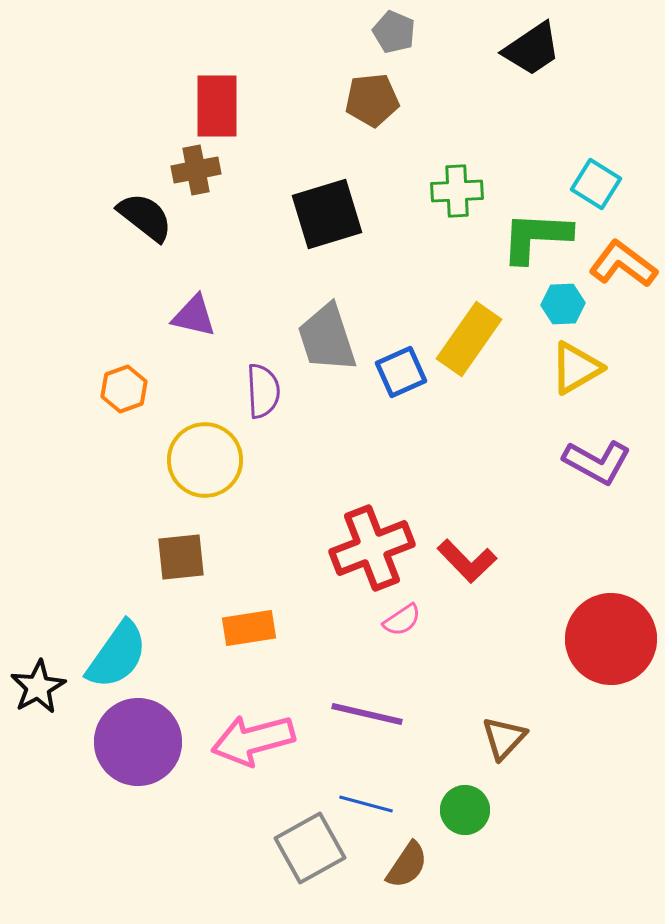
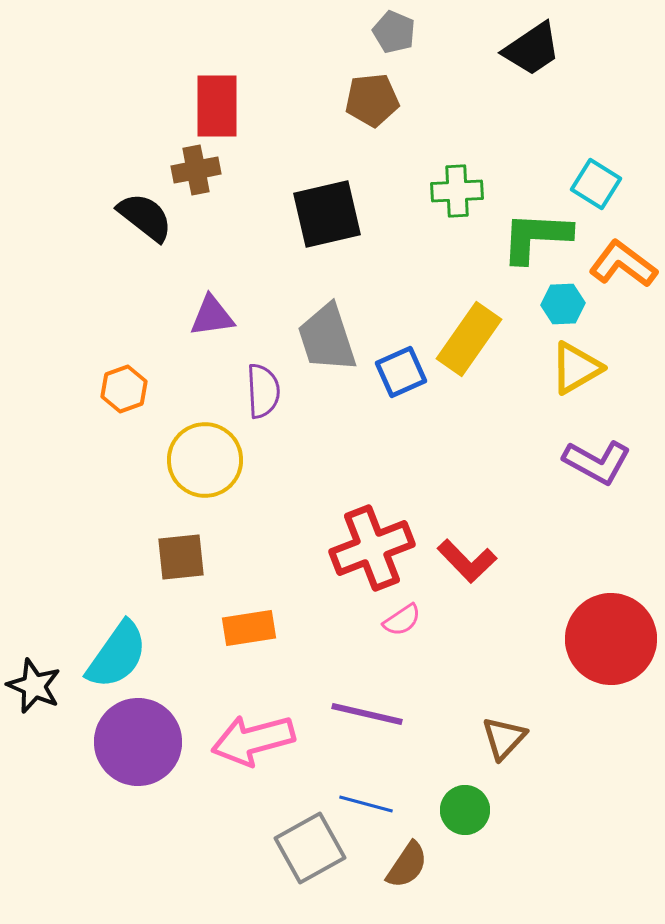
black square: rotated 4 degrees clockwise
purple triangle: moved 18 px right; rotated 21 degrees counterclockwise
black star: moved 4 px left, 1 px up; rotated 20 degrees counterclockwise
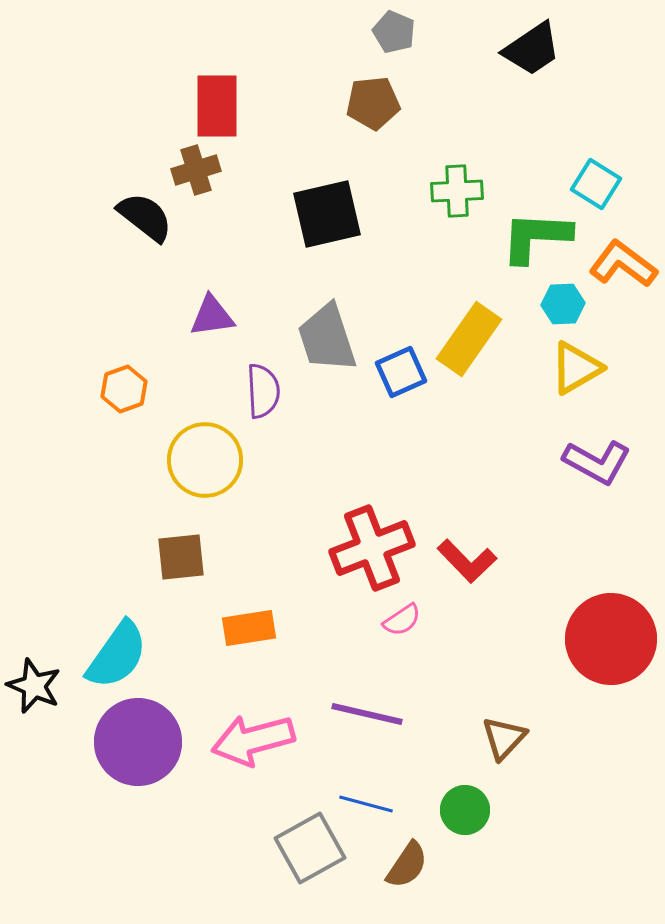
brown pentagon: moved 1 px right, 3 px down
brown cross: rotated 6 degrees counterclockwise
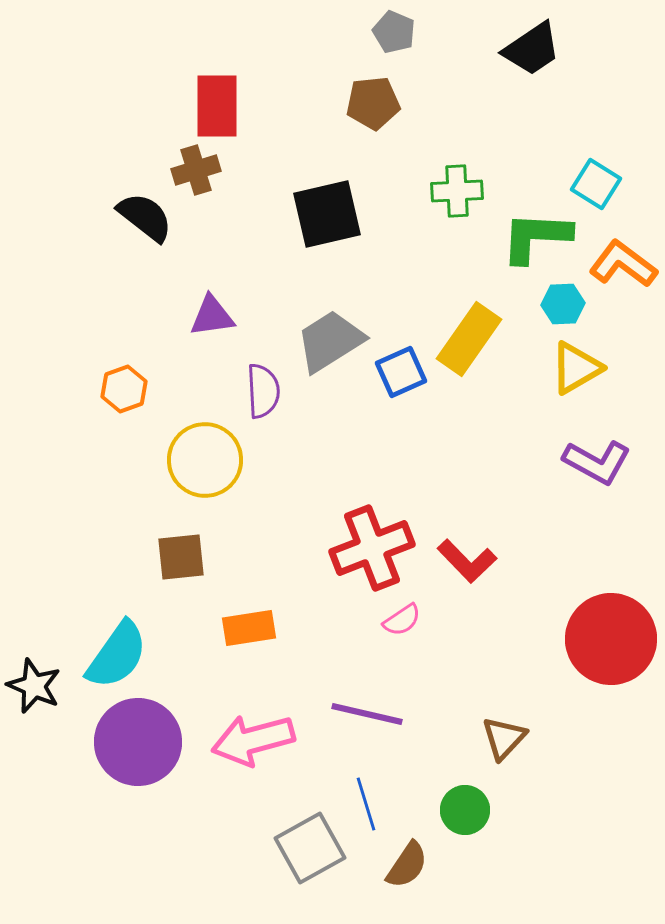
gray trapezoid: moved 3 px right, 3 px down; rotated 76 degrees clockwise
blue line: rotated 58 degrees clockwise
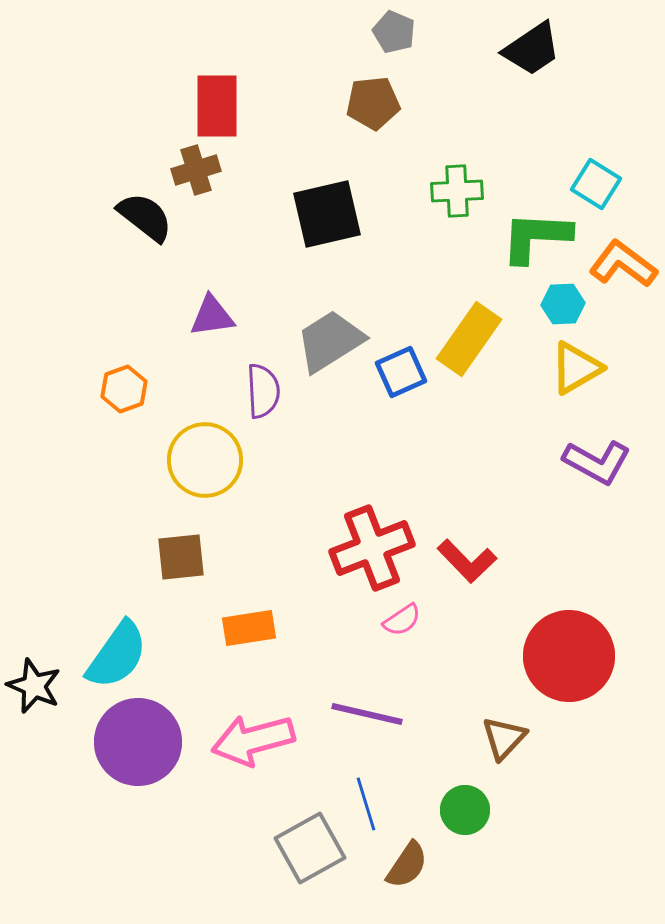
red circle: moved 42 px left, 17 px down
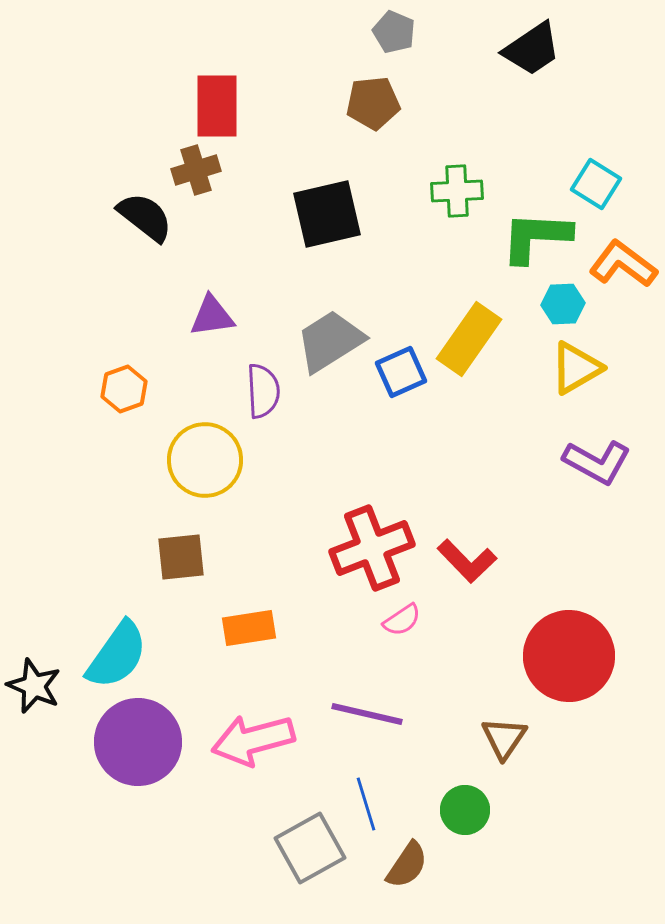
brown triangle: rotated 9 degrees counterclockwise
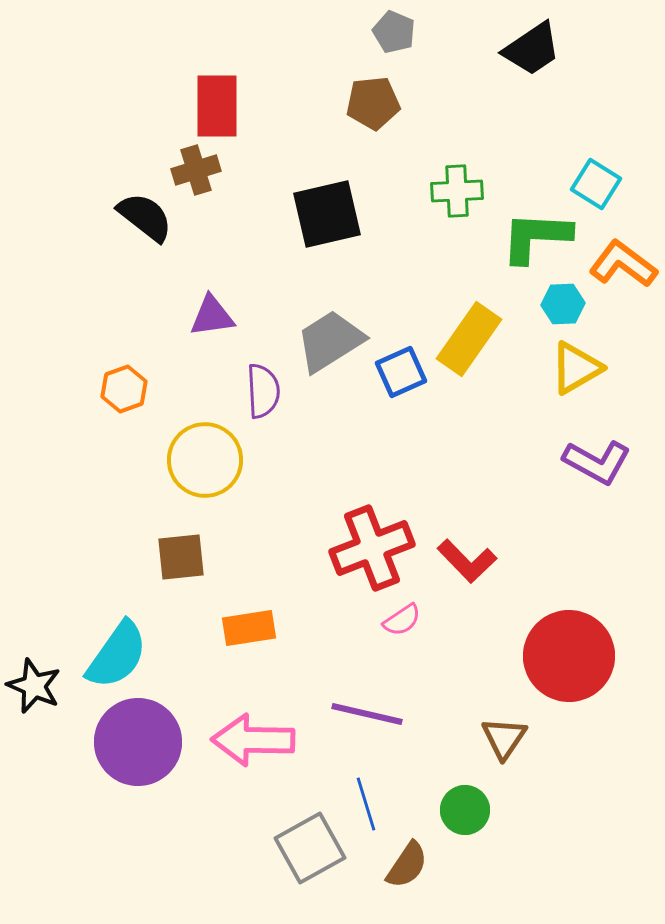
pink arrow: rotated 16 degrees clockwise
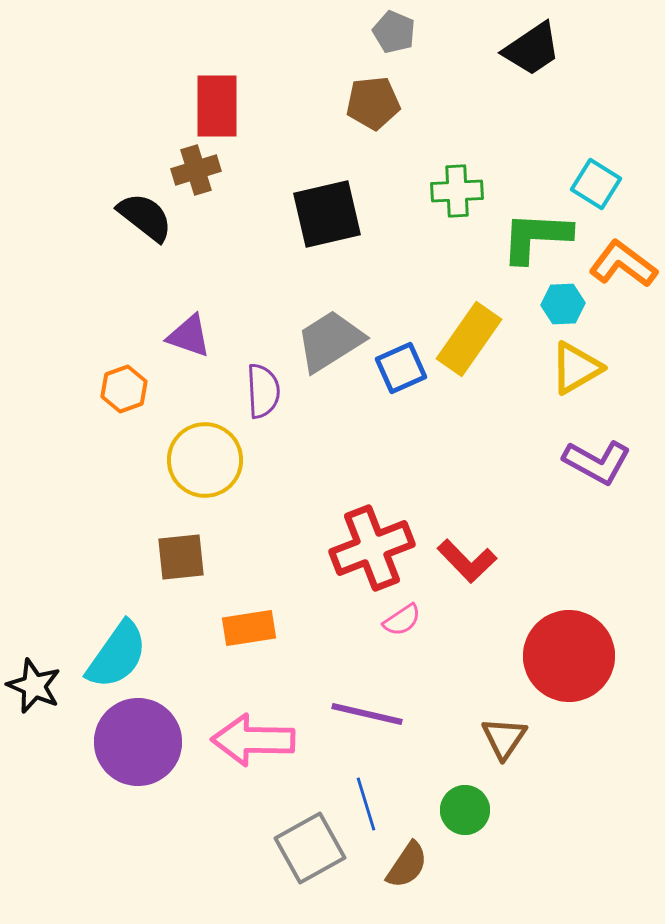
purple triangle: moved 23 px left, 20 px down; rotated 27 degrees clockwise
blue square: moved 4 px up
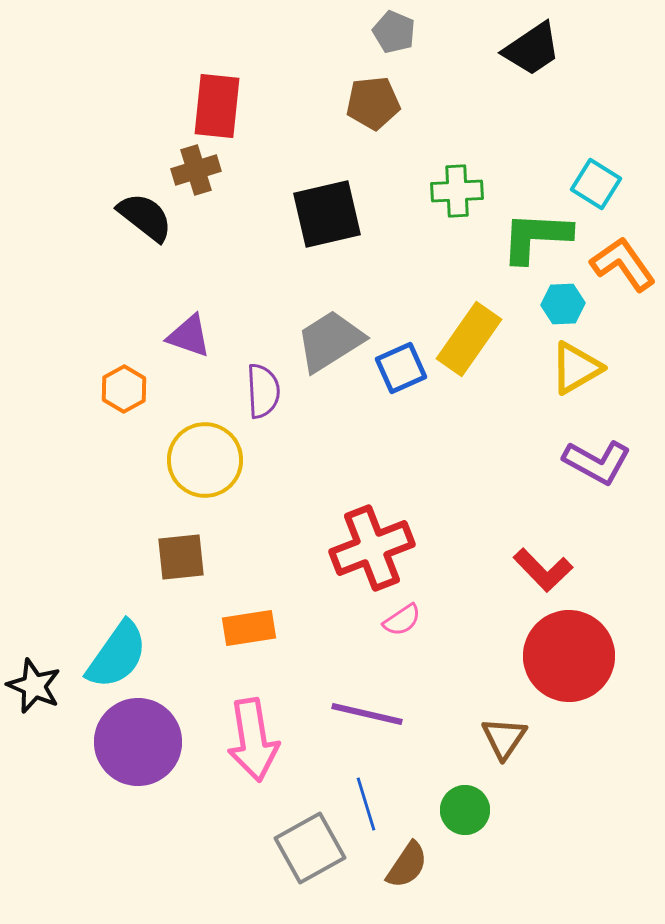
red rectangle: rotated 6 degrees clockwise
orange L-shape: rotated 18 degrees clockwise
orange hexagon: rotated 9 degrees counterclockwise
red L-shape: moved 76 px right, 9 px down
pink arrow: rotated 100 degrees counterclockwise
